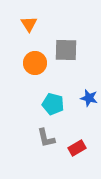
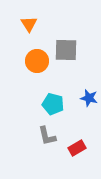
orange circle: moved 2 px right, 2 px up
gray L-shape: moved 1 px right, 2 px up
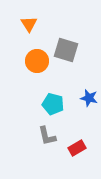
gray square: rotated 15 degrees clockwise
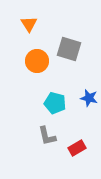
gray square: moved 3 px right, 1 px up
cyan pentagon: moved 2 px right, 1 px up
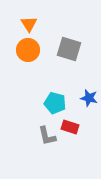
orange circle: moved 9 px left, 11 px up
red rectangle: moved 7 px left, 21 px up; rotated 48 degrees clockwise
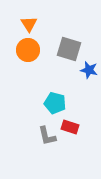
blue star: moved 28 px up
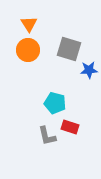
blue star: rotated 18 degrees counterclockwise
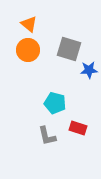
orange triangle: rotated 18 degrees counterclockwise
red rectangle: moved 8 px right, 1 px down
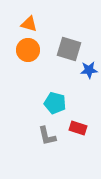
orange triangle: rotated 24 degrees counterclockwise
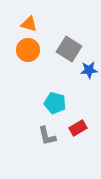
gray square: rotated 15 degrees clockwise
red rectangle: rotated 48 degrees counterclockwise
